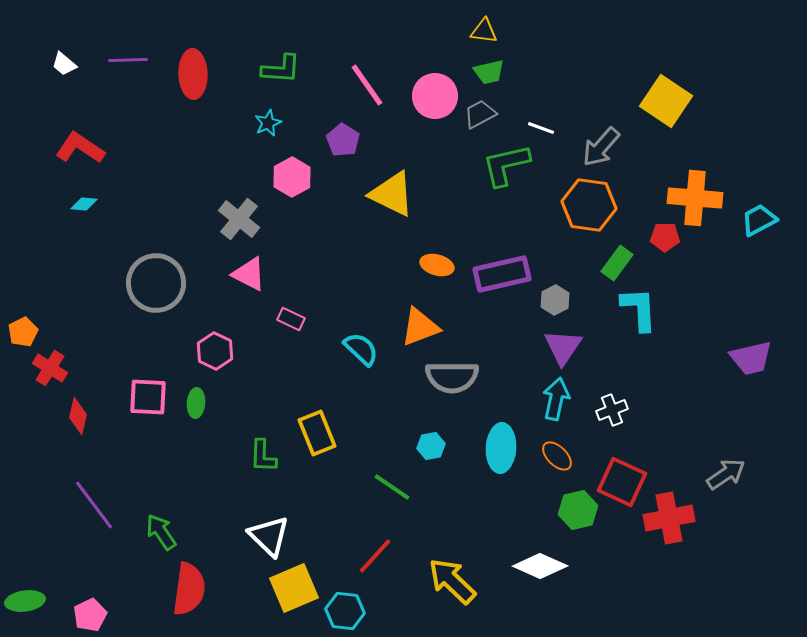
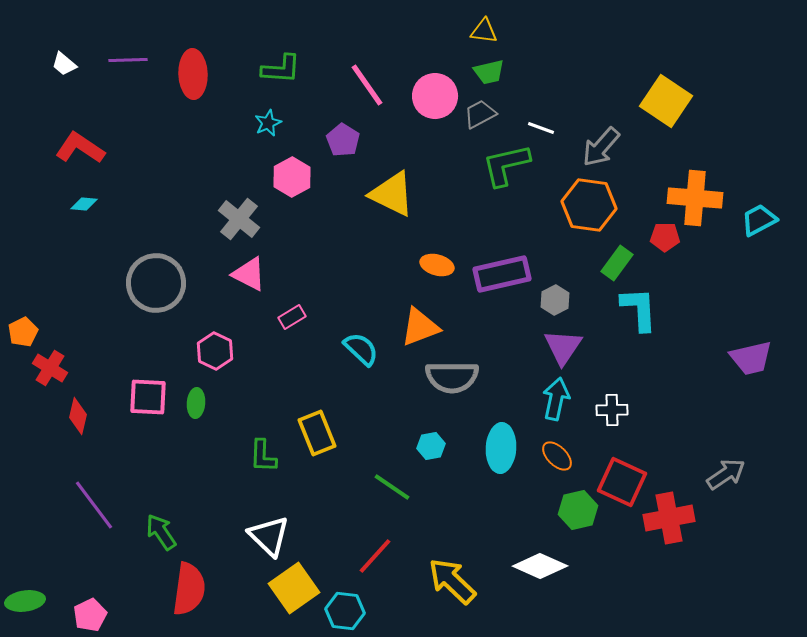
pink rectangle at (291, 319): moved 1 px right, 2 px up; rotated 56 degrees counterclockwise
white cross at (612, 410): rotated 20 degrees clockwise
yellow square at (294, 588): rotated 12 degrees counterclockwise
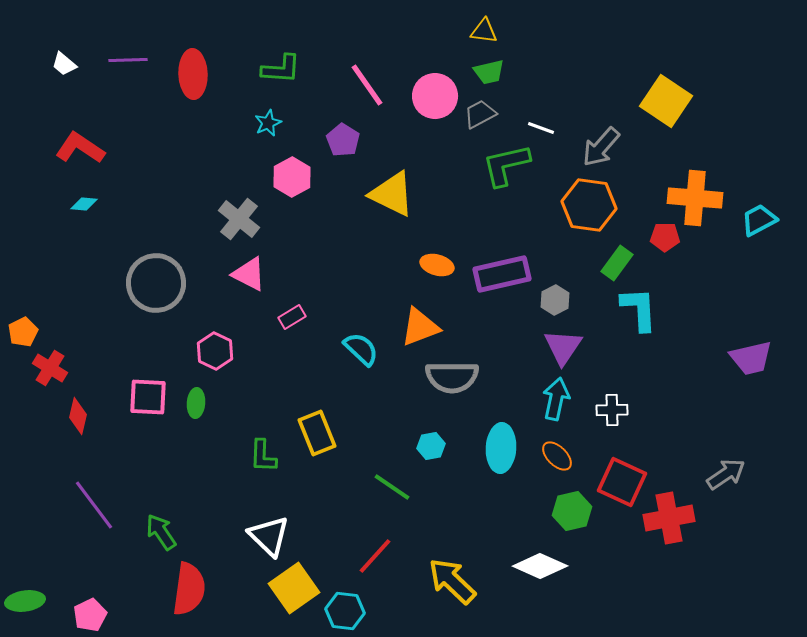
green hexagon at (578, 510): moved 6 px left, 1 px down
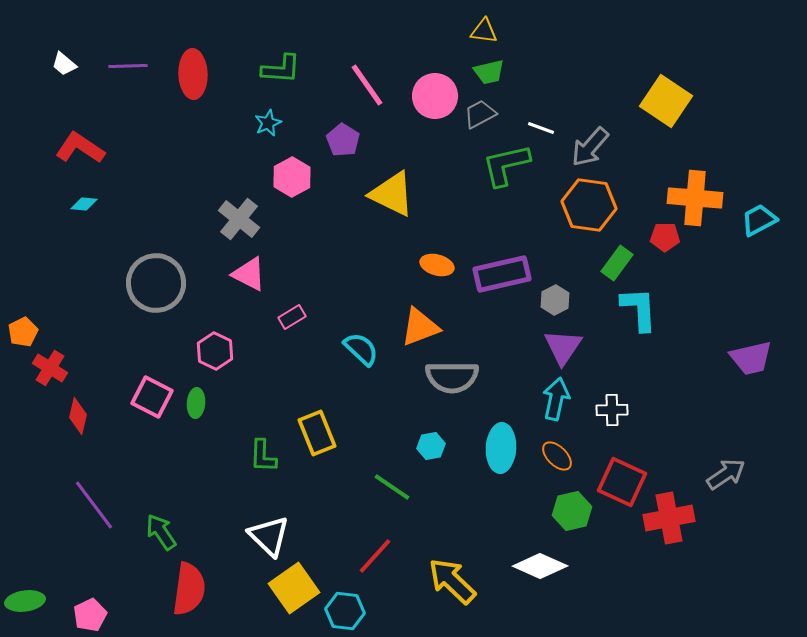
purple line at (128, 60): moved 6 px down
gray arrow at (601, 147): moved 11 px left
pink square at (148, 397): moved 4 px right; rotated 24 degrees clockwise
